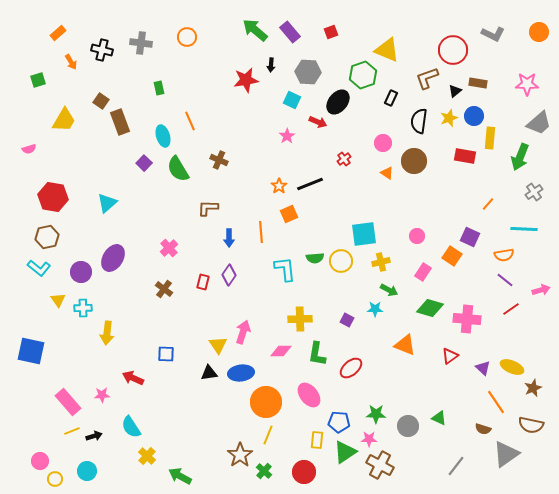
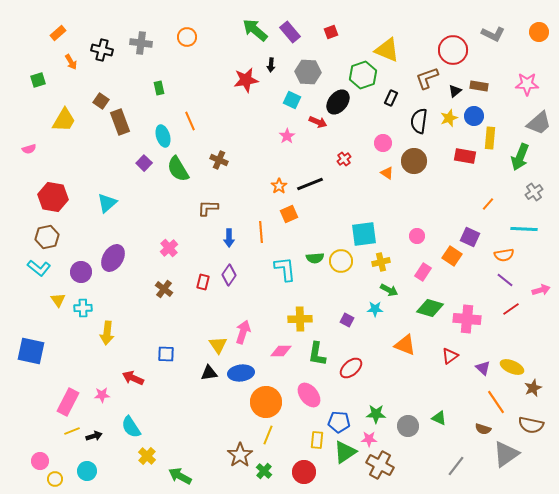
brown rectangle at (478, 83): moved 1 px right, 3 px down
pink rectangle at (68, 402): rotated 68 degrees clockwise
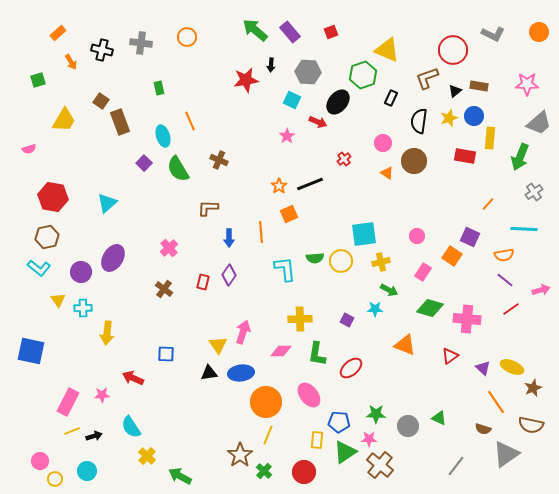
brown cross at (380, 465): rotated 12 degrees clockwise
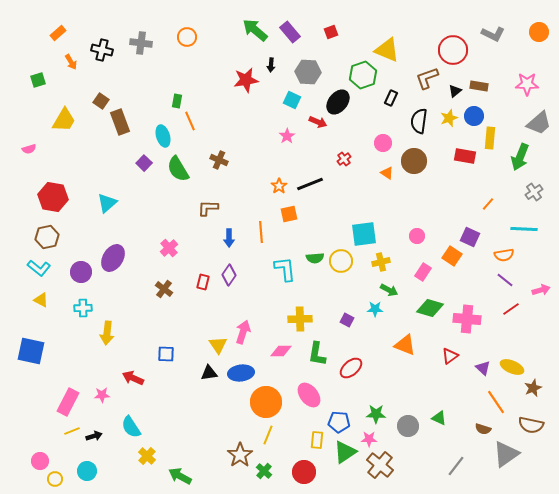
green rectangle at (159, 88): moved 18 px right, 13 px down; rotated 24 degrees clockwise
orange square at (289, 214): rotated 12 degrees clockwise
yellow triangle at (58, 300): moved 17 px left; rotated 28 degrees counterclockwise
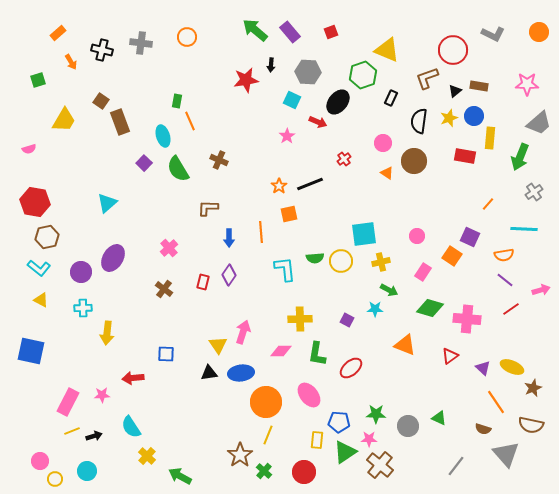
red hexagon at (53, 197): moved 18 px left, 5 px down
red arrow at (133, 378): rotated 30 degrees counterclockwise
gray triangle at (506, 454): rotated 36 degrees counterclockwise
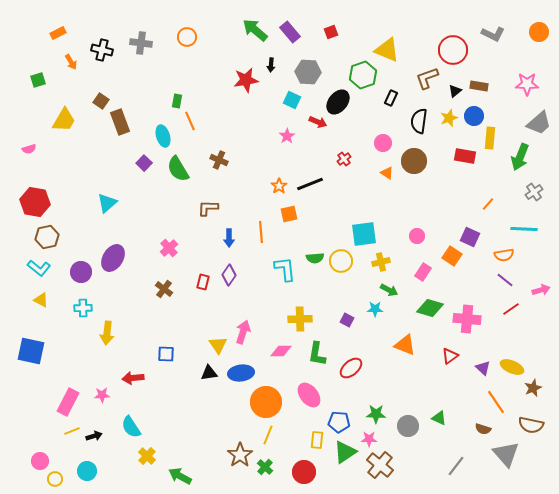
orange rectangle at (58, 33): rotated 14 degrees clockwise
green cross at (264, 471): moved 1 px right, 4 px up
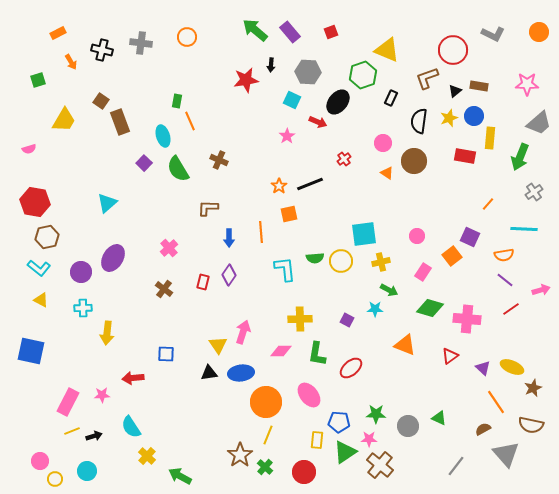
orange square at (452, 256): rotated 18 degrees clockwise
brown semicircle at (483, 429): rotated 133 degrees clockwise
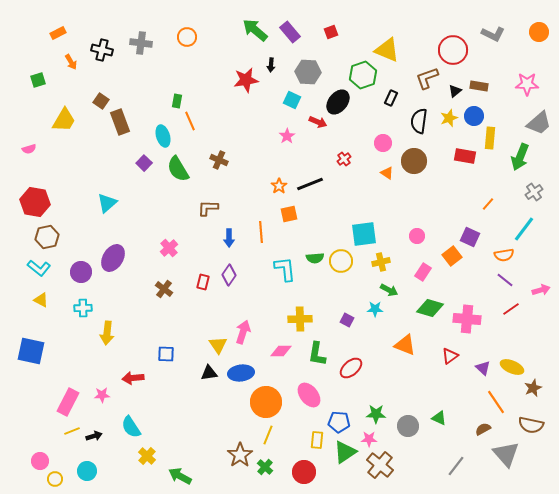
cyan line at (524, 229): rotated 56 degrees counterclockwise
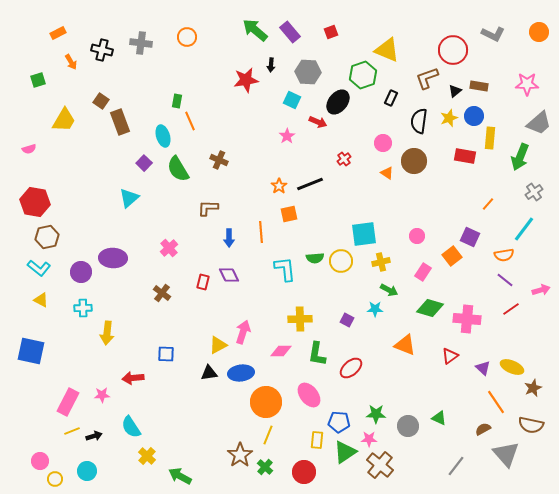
cyan triangle at (107, 203): moved 22 px right, 5 px up
purple ellipse at (113, 258): rotated 60 degrees clockwise
purple diamond at (229, 275): rotated 60 degrees counterclockwise
brown cross at (164, 289): moved 2 px left, 4 px down
yellow triangle at (218, 345): rotated 36 degrees clockwise
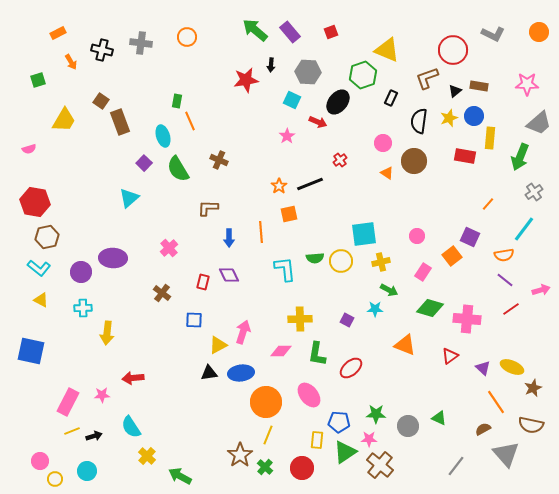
red cross at (344, 159): moved 4 px left, 1 px down
blue square at (166, 354): moved 28 px right, 34 px up
red circle at (304, 472): moved 2 px left, 4 px up
